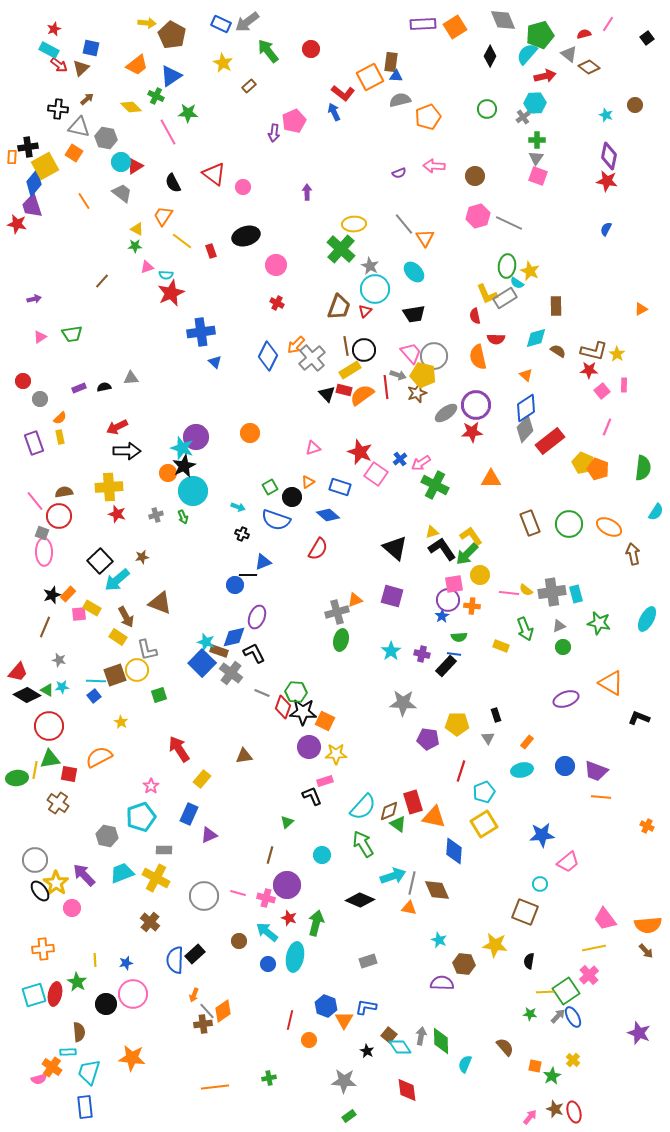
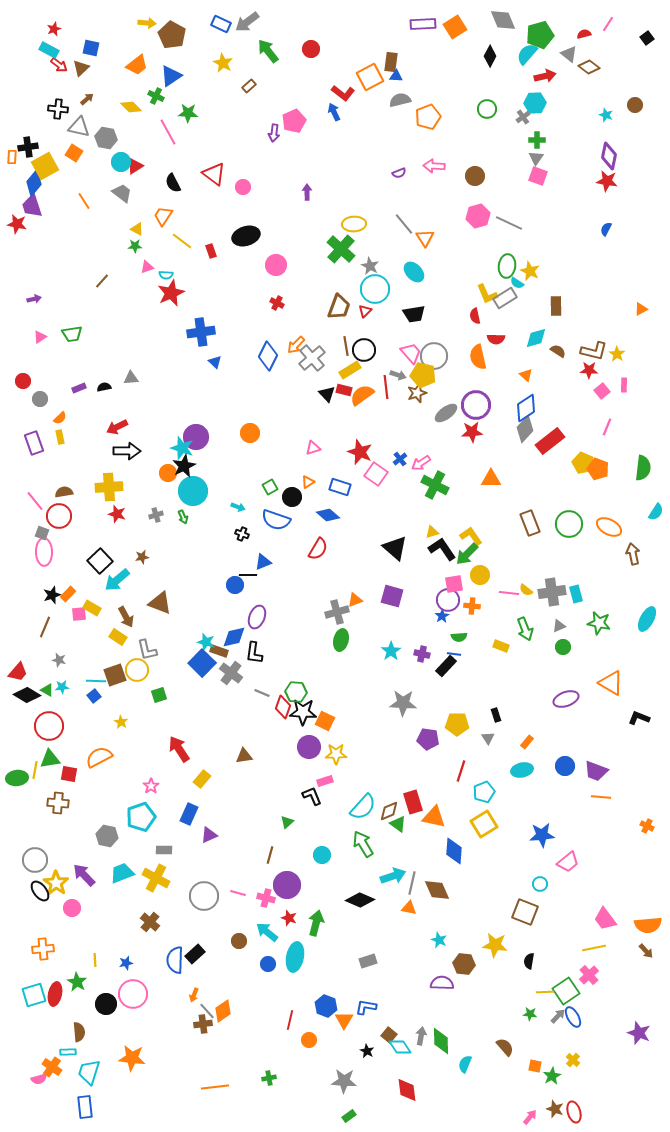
black L-shape at (254, 653): rotated 145 degrees counterclockwise
brown cross at (58, 803): rotated 30 degrees counterclockwise
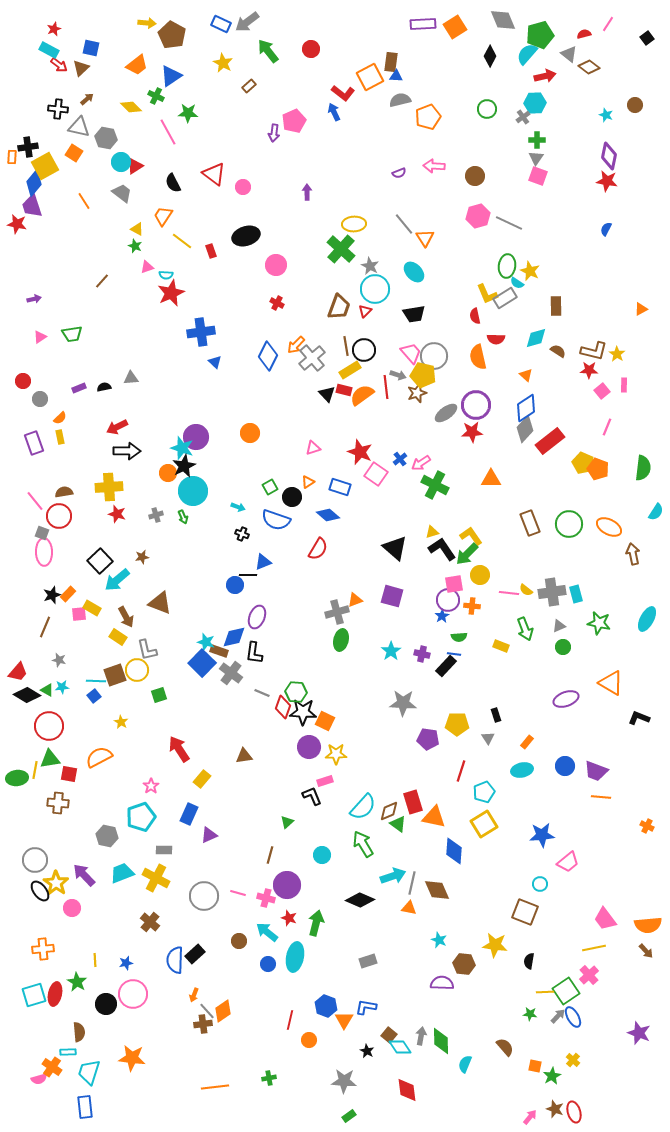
green star at (135, 246): rotated 24 degrees clockwise
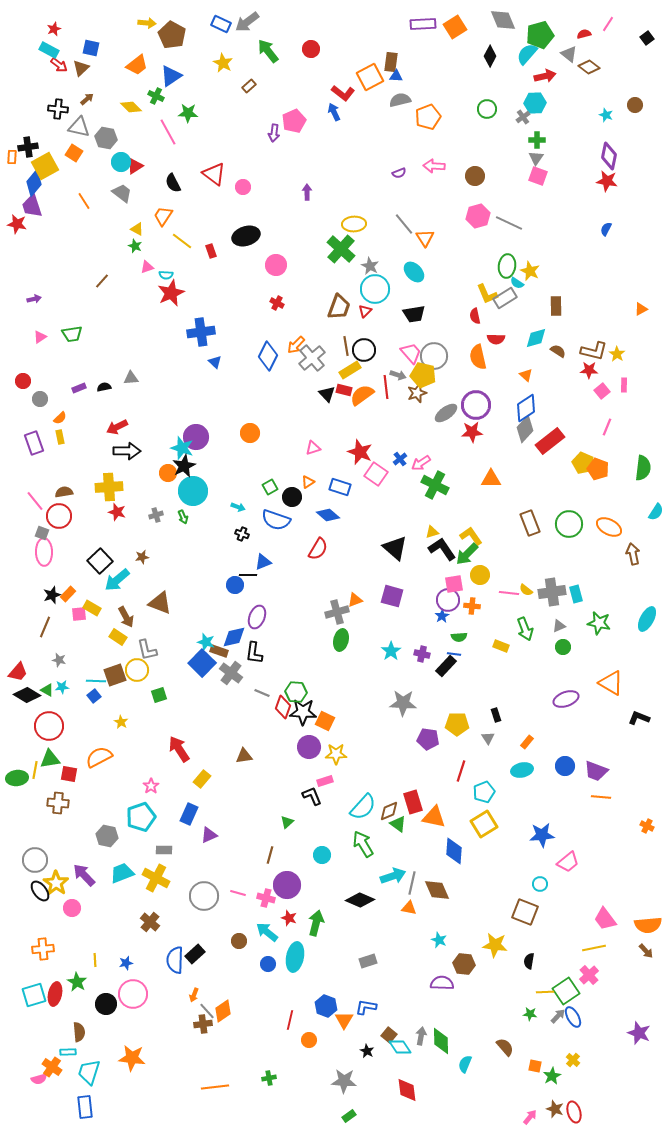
red star at (117, 514): moved 2 px up
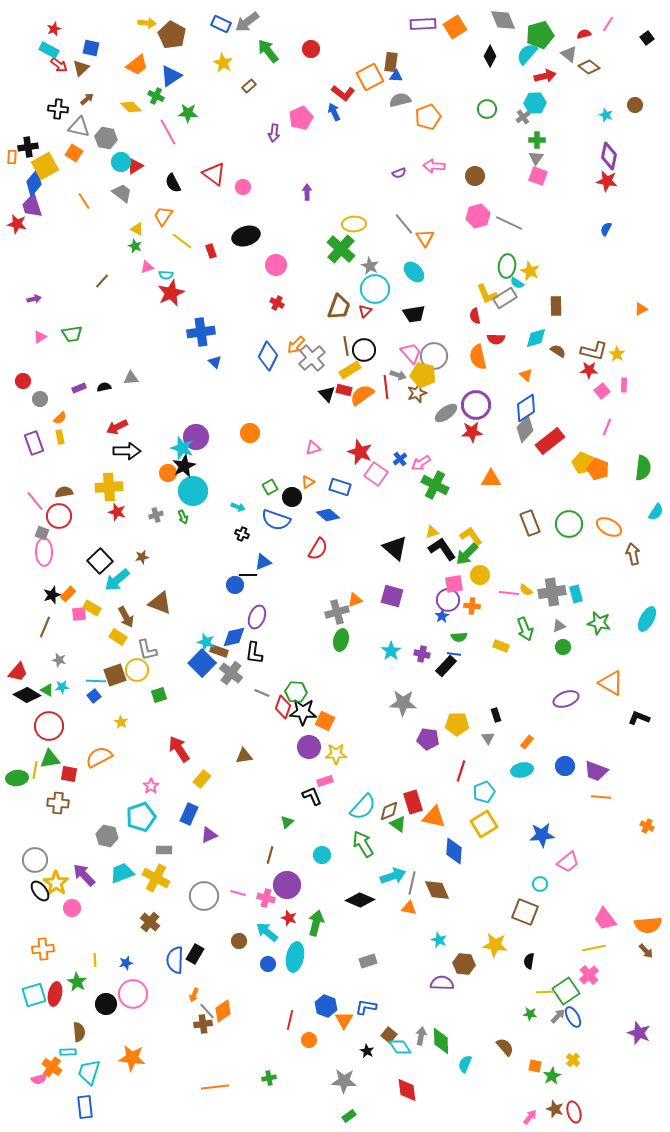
pink pentagon at (294, 121): moved 7 px right, 3 px up
black rectangle at (195, 954): rotated 18 degrees counterclockwise
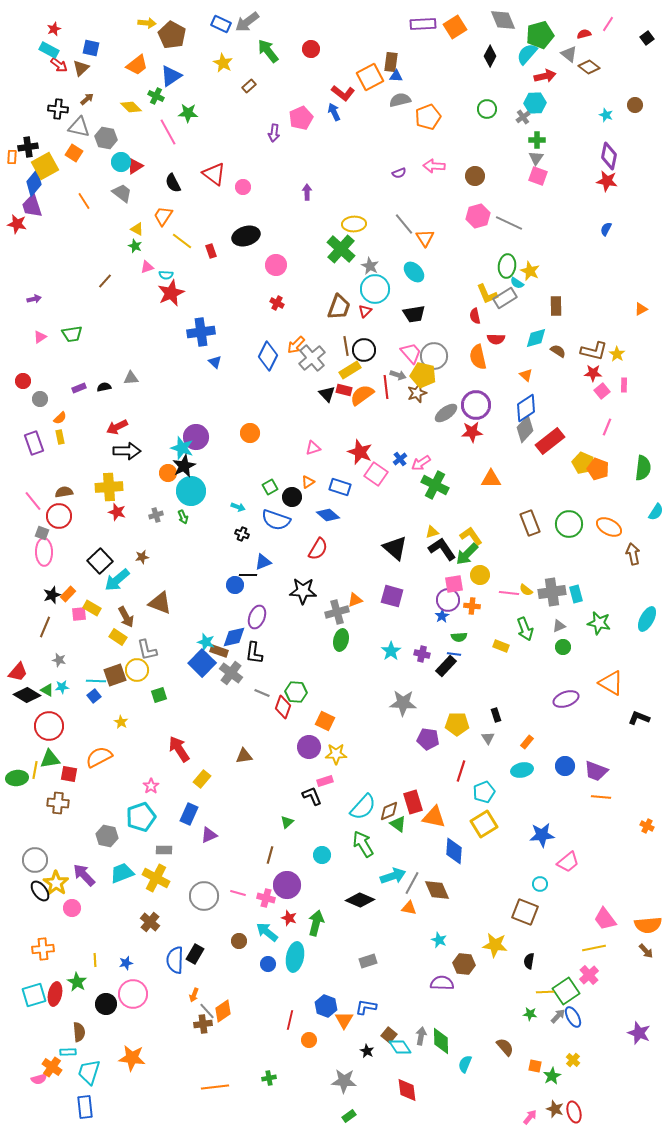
brown line at (102, 281): moved 3 px right
red star at (589, 370): moved 4 px right, 3 px down
cyan circle at (193, 491): moved 2 px left
pink line at (35, 501): moved 2 px left
black star at (303, 712): moved 121 px up
gray line at (412, 883): rotated 15 degrees clockwise
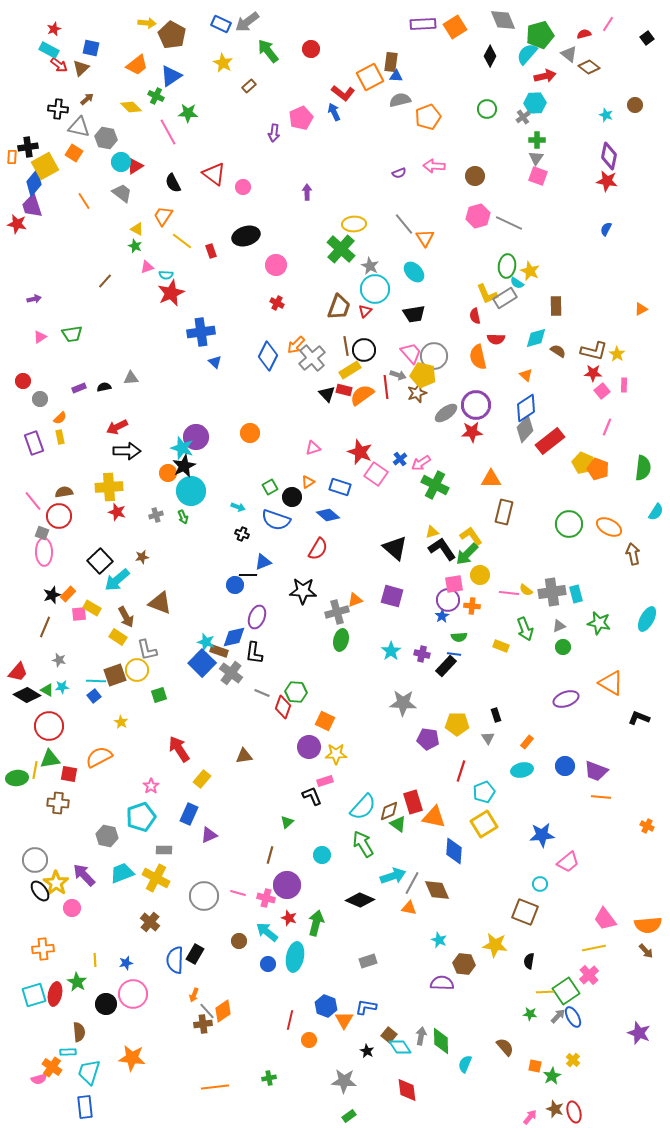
brown rectangle at (530, 523): moved 26 px left, 11 px up; rotated 35 degrees clockwise
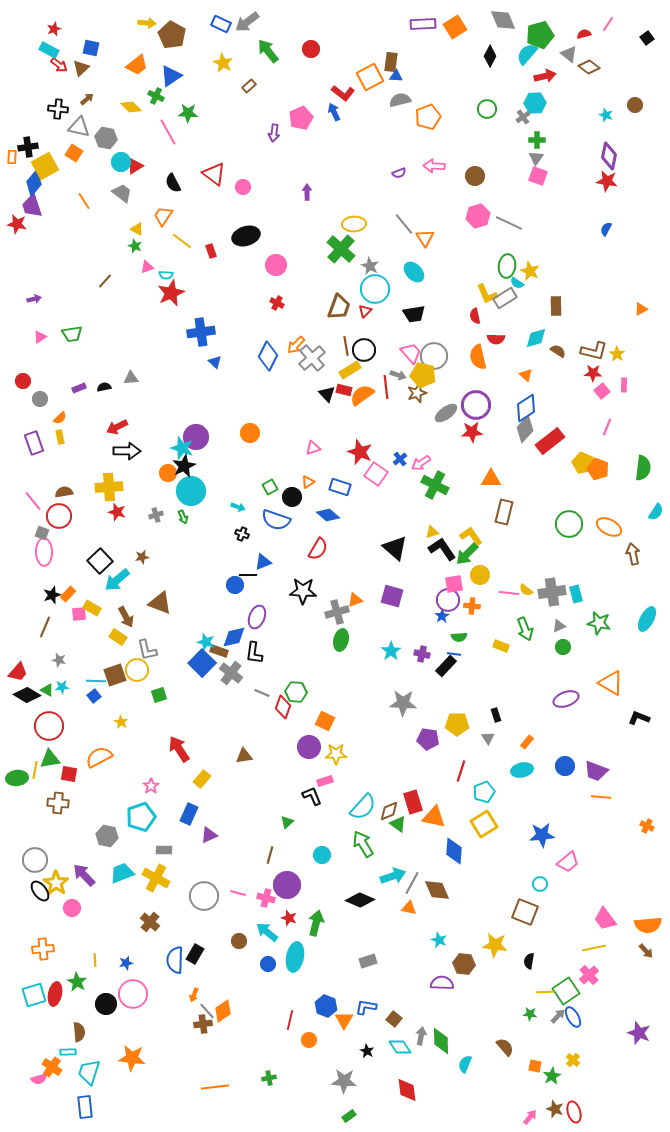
brown square at (389, 1035): moved 5 px right, 16 px up
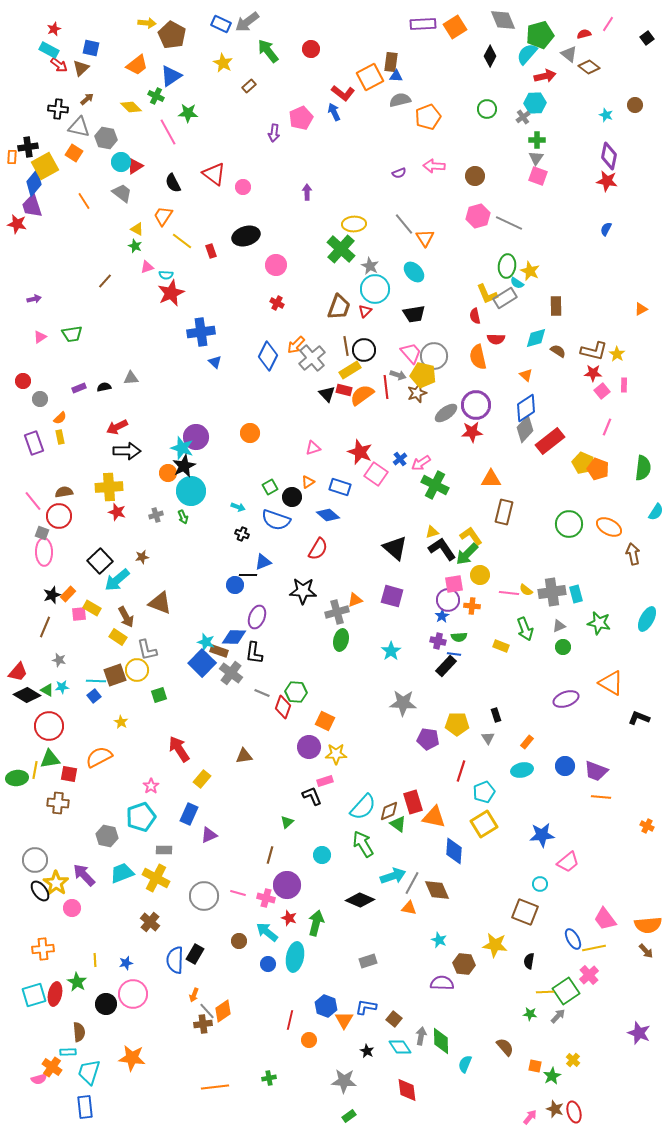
blue diamond at (234, 637): rotated 15 degrees clockwise
purple cross at (422, 654): moved 16 px right, 13 px up
blue ellipse at (573, 1017): moved 78 px up
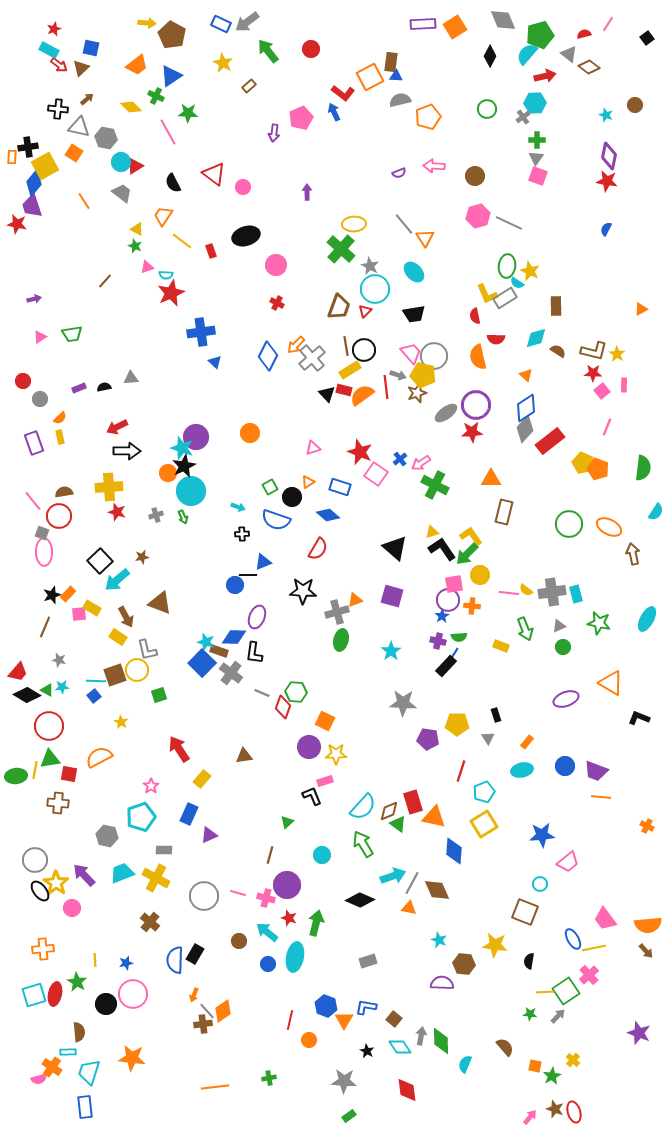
black cross at (242, 534): rotated 24 degrees counterclockwise
blue line at (454, 654): rotated 64 degrees counterclockwise
green ellipse at (17, 778): moved 1 px left, 2 px up
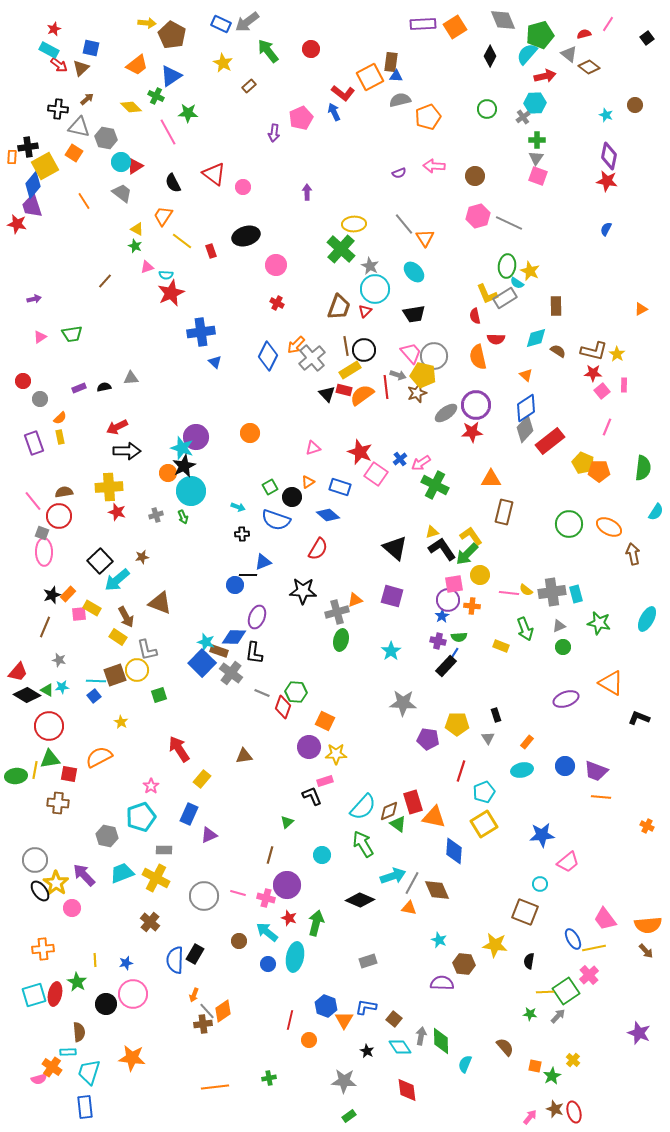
blue diamond at (34, 183): moved 1 px left, 2 px down
orange pentagon at (598, 469): moved 1 px right, 2 px down; rotated 20 degrees counterclockwise
